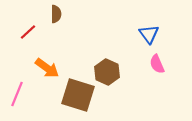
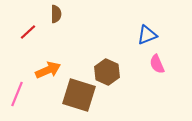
blue triangle: moved 2 px left, 1 px down; rotated 45 degrees clockwise
orange arrow: moved 1 px right, 2 px down; rotated 60 degrees counterclockwise
brown square: moved 1 px right
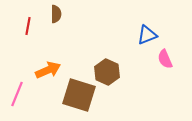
red line: moved 6 px up; rotated 36 degrees counterclockwise
pink semicircle: moved 8 px right, 5 px up
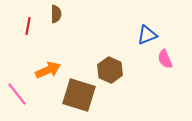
brown hexagon: moved 3 px right, 2 px up
pink line: rotated 60 degrees counterclockwise
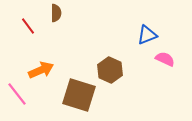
brown semicircle: moved 1 px up
red line: rotated 48 degrees counterclockwise
pink semicircle: rotated 138 degrees clockwise
orange arrow: moved 7 px left
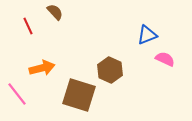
brown semicircle: moved 1 px left, 1 px up; rotated 42 degrees counterclockwise
red line: rotated 12 degrees clockwise
orange arrow: moved 1 px right, 2 px up; rotated 10 degrees clockwise
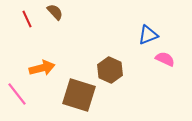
red line: moved 1 px left, 7 px up
blue triangle: moved 1 px right
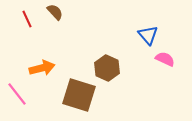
blue triangle: rotated 50 degrees counterclockwise
brown hexagon: moved 3 px left, 2 px up
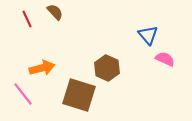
pink line: moved 6 px right
